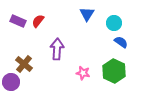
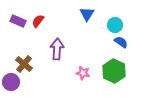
cyan circle: moved 1 px right, 2 px down
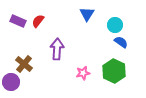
pink star: rotated 24 degrees counterclockwise
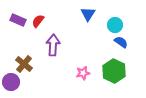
blue triangle: moved 1 px right
purple rectangle: moved 1 px up
purple arrow: moved 4 px left, 4 px up
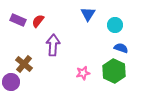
blue semicircle: moved 6 px down; rotated 16 degrees counterclockwise
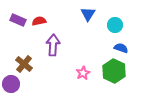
red semicircle: moved 1 px right; rotated 40 degrees clockwise
pink star: rotated 16 degrees counterclockwise
purple circle: moved 2 px down
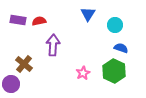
purple rectangle: rotated 14 degrees counterclockwise
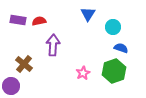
cyan circle: moved 2 px left, 2 px down
green hexagon: rotated 15 degrees clockwise
purple circle: moved 2 px down
